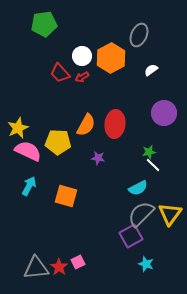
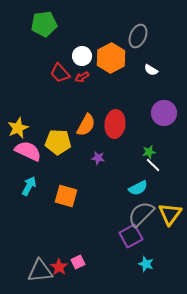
gray ellipse: moved 1 px left, 1 px down
white semicircle: rotated 112 degrees counterclockwise
gray triangle: moved 4 px right, 3 px down
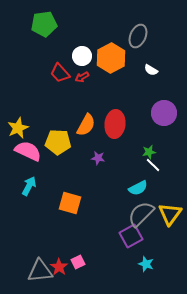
orange square: moved 4 px right, 7 px down
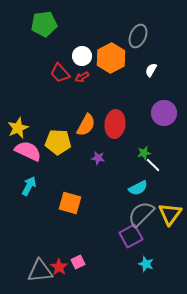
white semicircle: rotated 88 degrees clockwise
green star: moved 5 px left, 1 px down
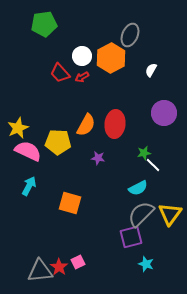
gray ellipse: moved 8 px left, 1 px up
purple square: moved 1 px down; rotated 15 degrees clockwise
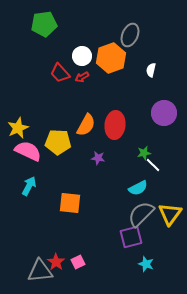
orange hexagon: rotated 8 degrees clockwise
white semicircle: rotated 16 degrees counterclockwise
red ellipse: moved 1 px down
orange square: rotated 10 degrees counterclockwise
red star: moved 3 px left, 5 px up
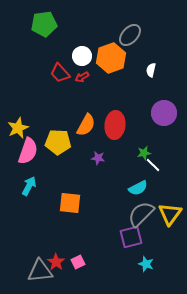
gray ellipse: rotated 20 degrees clockwise
pink semicircle: rotated 84 degrees clockwise
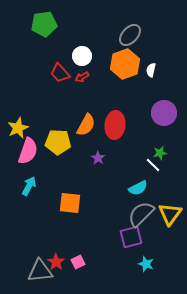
orange hexagon: moved 14 px right, 6 px down
green star: moved 16 px right
purple star: rotated 24 degrees clockwise
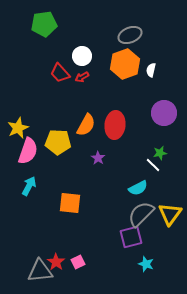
gray ellipse: rotated 25 degrees clockwise
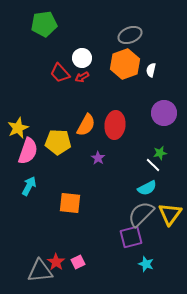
white circle: moved 2 px down
cyan semicircle: moved 9 px right
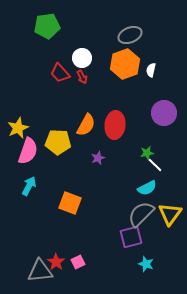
green pentagon: moved 3 px right, 2 px down
red arrow: rotated 88 degrees counterclockwise
green star: moved 13 px left
purple star: rotated 16 degrees clockwise
white line: moved 2 px right
orange square: rotated 15 degrees clockwise
